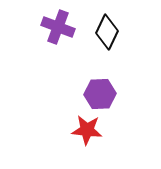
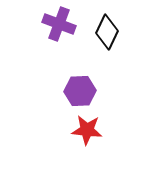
purple cross: moved 1 px right, 3 px up
purple hexagon: moved 20 px left, 3 px up
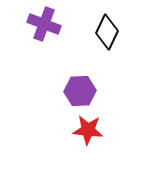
purple cross: moved 15 px left
red star: moved 1 px right
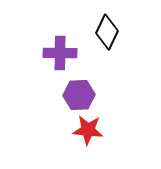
purple cross: moved 16 px right, 29 px down; rotated 20 degrees counterclockwise
purple hexagon: moved 1 px left, 4 px down
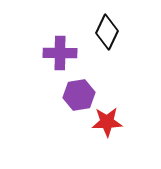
purple hexagon: rotated 8 degrees counterclockwise
red star: moved 19 px right, 8 px up; rotated 8 degrees counterclockwise
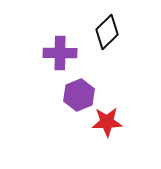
black diamond: rotated 20 degrees clockwise
purple hexagon: rotated 12 degrees counterclockwise
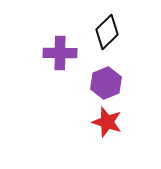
purple hexagon: moved 27 px right, 12 px up
red star: rotated 20 degrees clockwise
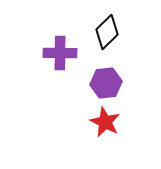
purple hexagon: rotated 16 degrees clockwise
red star: moved 2 px left; rotated 8 degrees clockwise
